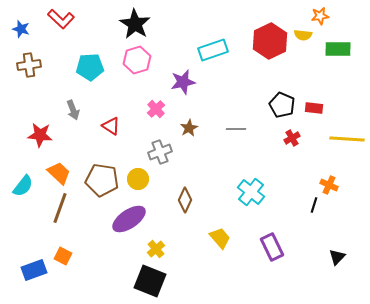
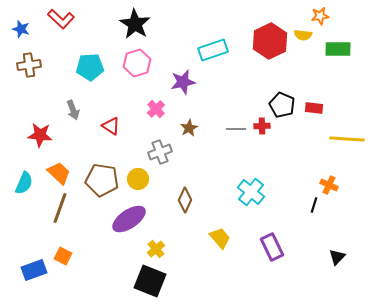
pink hexagon: moved 3 px down
red cross: moved 30 px left, 12 px up; rotated 28 degrees clockwise
cyan semicircle: moved 1 px right, 3 px up; rotated 15 degrees counterclockwise
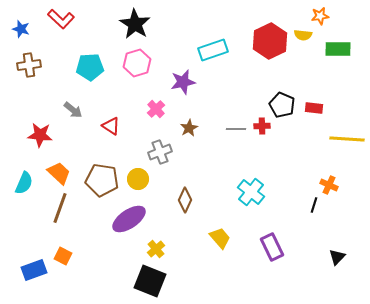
gray arrow: rotated 30 degrees counterclockwise
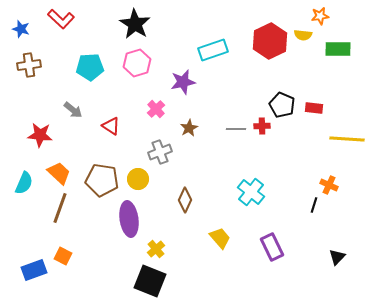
purple ellipse: rotated 64 degrees counterclockwise
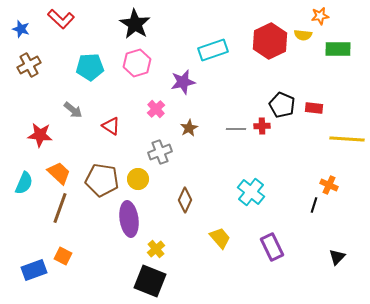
brown cross: rotated 20 degrees counterclockwise
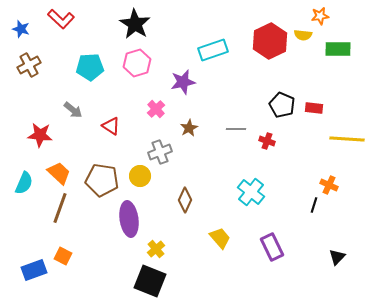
red cross: moved 5 px right, 15 px down; rotated 21 degrees clockwise
yellow circle: moved 2 px right, 3 px up
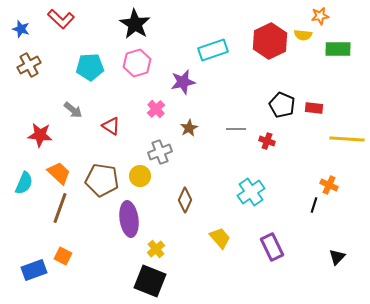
cyan cross: rotated 16 degrees clockwise
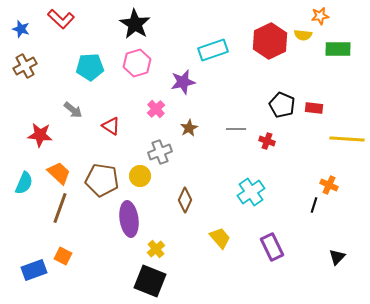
brown cross: moved 4 px left, 1 px down
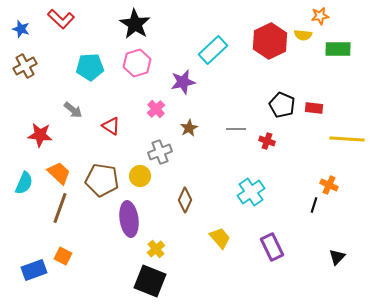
cyan rectangle: rotated 24 degrees counterclockwise
